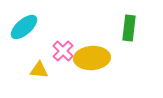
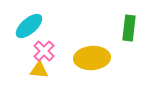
cyan ellipse: moved 5 px right, 1 px up
pink cross: moved 19 px left
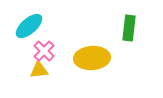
yellow triangle: rotated 12 degrees counterclockwise
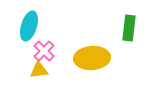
cyan ellipse: rotated 32 degrees counterclockwise
